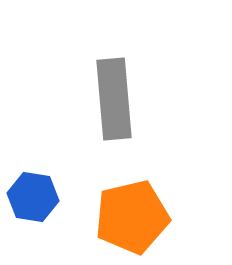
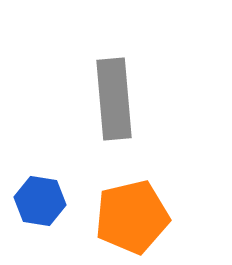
blue hexagon: moved 7 px right, 4 px down
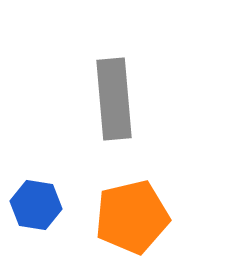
blue hexagon: moved 4 px left, 4 px down
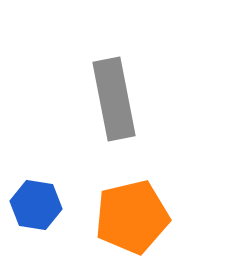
gray rectangle: rotated 6 degrees counterclockwise
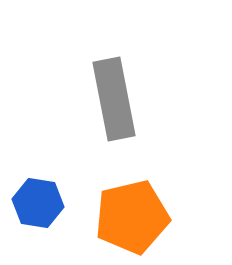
blue hexagon: moved 2 px right, 2 px up
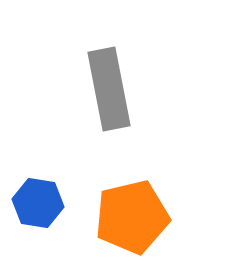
gray rectangle: moved 5 px left, 10 px up
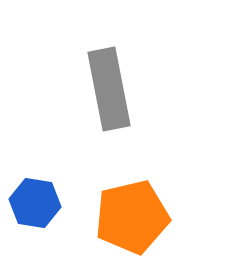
blue hexagon: moved 3 px left
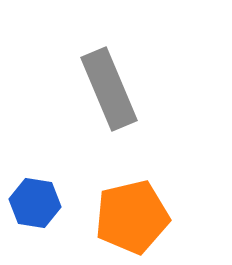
gray rectangle: rotated 12 degrees counterclockwise
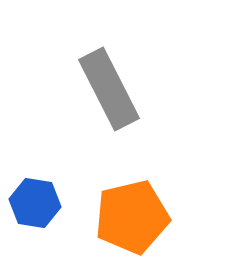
gray rectangle: rotated 4 degrees counterclockwise
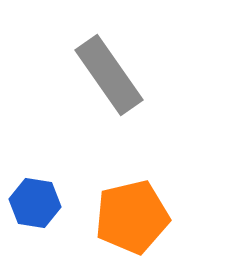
gray rectangle: moved 14 px up; rotated 8 degrees counterclockwise
